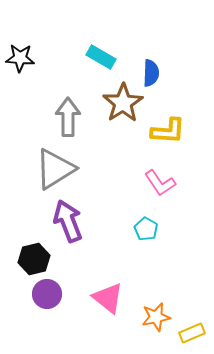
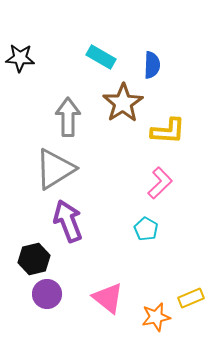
blue semicircle: moved 1 px right, 8 px up
pink L-shape: rotated 100 degrees counterclockwise
yellow rectangle: moved 1 px left, 35 px up
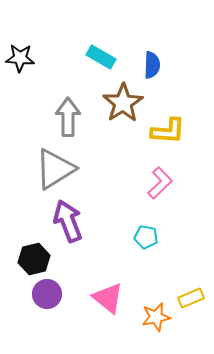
cyan pentagon: moved 8 px down; rotated 20 degrees counterclockwise
